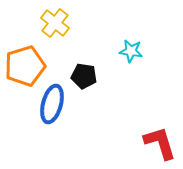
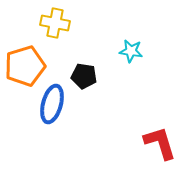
yellow cross: rotated 28 degrees counterclockwise
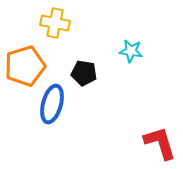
black pentagon: moved 3 px up
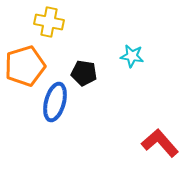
yellow cross: moved 6 px left, 1 px up
cyan star: moved 1 px right, 5 px down
blue ellipse: moved 3 px right, 2 px up
red L-shape: rotated 24 degrees counterclockwise
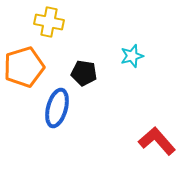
cyan star: rotated 25 degrees counterclockwise
orange pentagon: moved 1 px left, 1 px down
blue ellipse: moved 2 px right, 6 px down
red L-shape: moved 3 px left, 2 px up
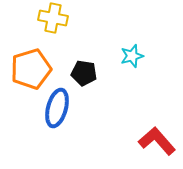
yellow cross: moved 4 px right, 4 px up
orange pentagon: moved 7 px right, 2 px down
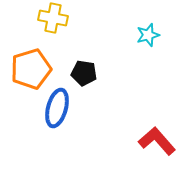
cyan star: moved 16 px right, 21 px up
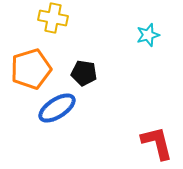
blue ellipse: rotated 42 degrees clockwise
red L-shape: moved 2 px down; rotated 27 degrees clockwise
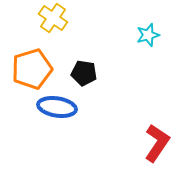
yellow cross: rotated 24 degrees clockwise
orange pentagon: moved 1 px right
blue ellipse: moved 1 px up; rotated 42 degrees clockwise
red L-shape: rotated 48 degrees clockwise
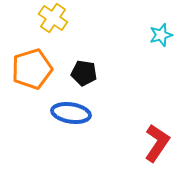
cyan star: moved 13 px right
blue ellipse: moved 14 px right, 6 px down
